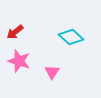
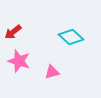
red arrow: moved 2 px left
pink triangle: rotated 42 degrees clockwise
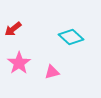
red arrow: moved 3 px up
pink star: moved 2 px down; rotated 20 degrees clockwise
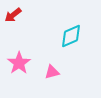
red arrow: moved 14 px up
cyan diamond: moved 1 px up; rotated 65 degrees counterclockwise
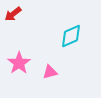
red arrow: moved 1 px up
pink triangle: moved 2 px left
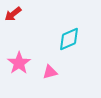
cyan diamond: moved 2 px left, 3 px down
